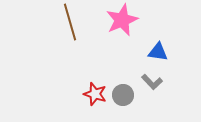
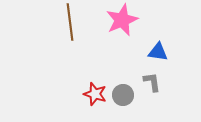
brown line: rotated 9 degrees clockwise
gray L-shape: rotated 145 degrees counterclockwise
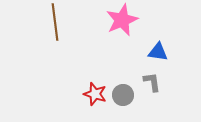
brown line: moved 15 px left
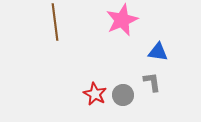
red star: rotated 10 degrees clockwise
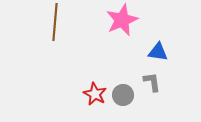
brown line: rotated 12 degrees clockwise
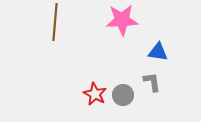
pink star: rotated 20 degrees clockwise
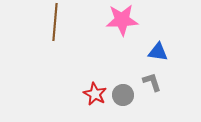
gray L-shape: rotated 10 degrees counterclockwise
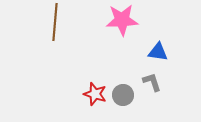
red star: rotated 10 degrees counterclockwise
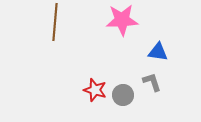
red star: moved 4 px up
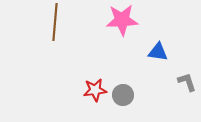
gray L-shape: moved 35 px right
red star: rotated 25 degrees counterclockwise
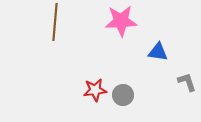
pink star: moved 1 px left, 1 px down
